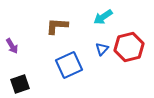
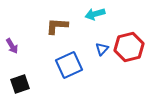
cyan arrow: moved 8 px left, 3 px up; rotated 18 degrees clockwise
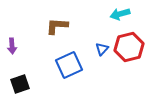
cyan arrow: moved 25 px right
purple arrow: rotated 28 degrees clockwise
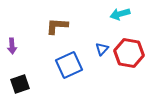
red hexagon: moved 6 px down; rotated 24 degrees clockwise
